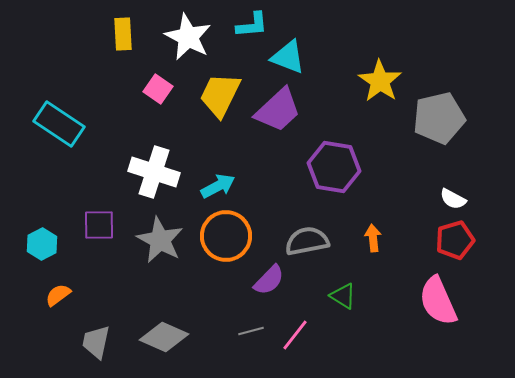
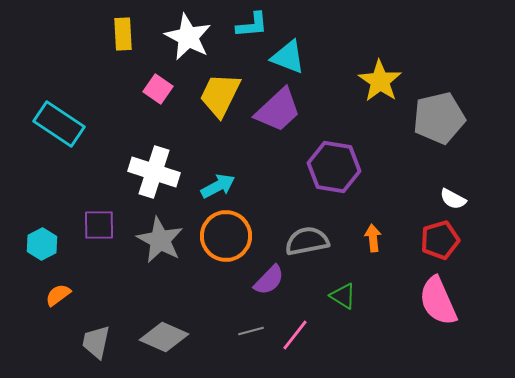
red pentagon: moved 15 px left
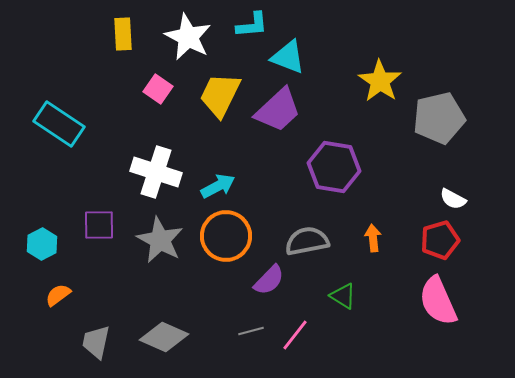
white cross: moved 2 px right
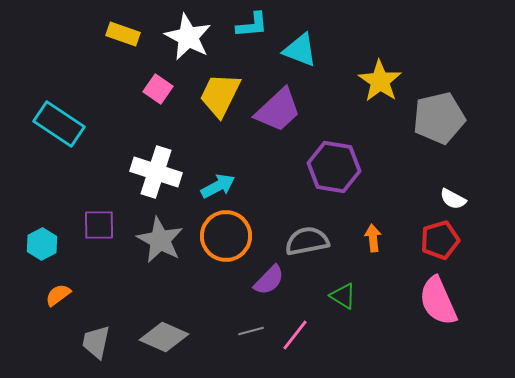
yellow rectangle: rotated 68 degrees counterclockwise
cyan triangle: moved 12 px right, 7 px up
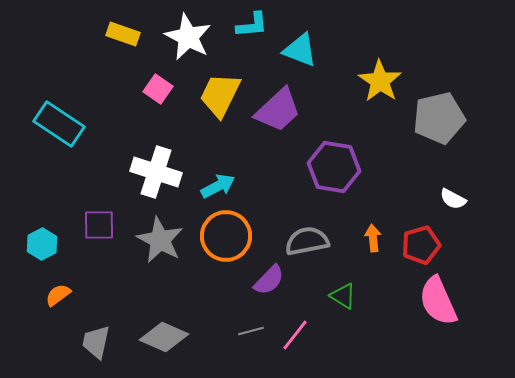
red pentagon: moved 19 px left, 5 px down
